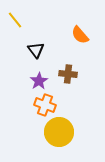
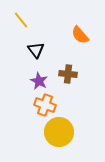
yellow line: moved 6 px right
purple star: rotated 12 degrees counterclockwise
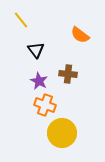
orange semicircle: rotated 12 degrees counterclockwise
yellow circle: moved 3 px right, 1 px down
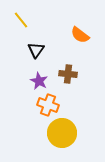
black triangle: rotated 12 degrees clockwise
orange cross: moved 3 px right
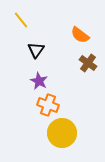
brown cross: moved 20 px right, 11 px up; rotated 30 degrees clockwise
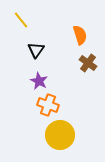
orange semicircle: rotated 144 degrees counterclockwise
yellow circle: moved 2 px left, 2 px down
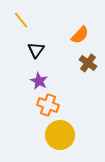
orange semicircle: rotated 60 degrees clockwise
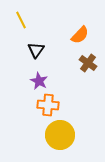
yellow line: rotated 12 degrees clockwise
orange cross: rotated 15 degrees counterclockwise
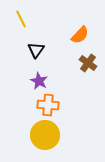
yellow line: moved 1 px up
yellow circle: moved 15 px left
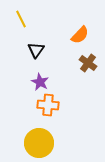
purple star: moved 1 px right, 1 px down
yellow circle: moved 6 px left, 8 px down
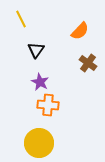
orange semicircle: moved 4 px up
